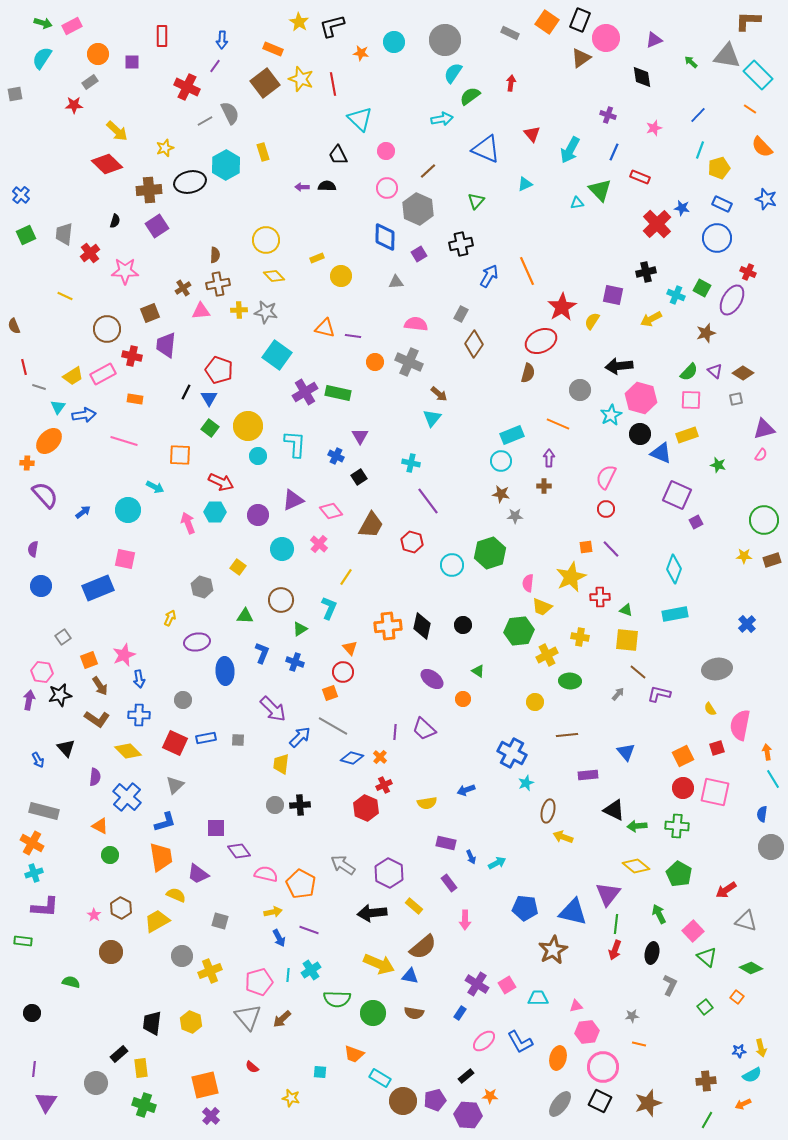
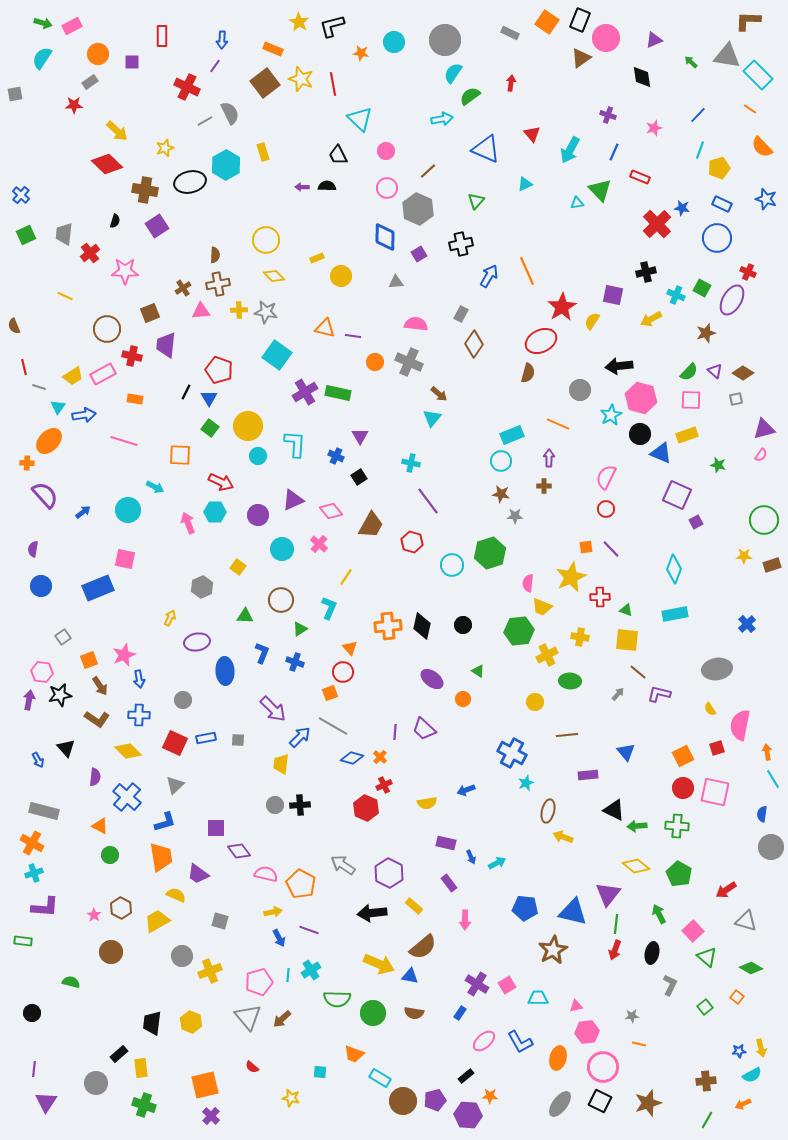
brown cross at (149, 190): moved 4 px left; rotated 15 degrees clockwise
brown rectangle at (772, 560): moved 5 px down
gray hexagon at (202, 587): rotated 20 degrees clockwise
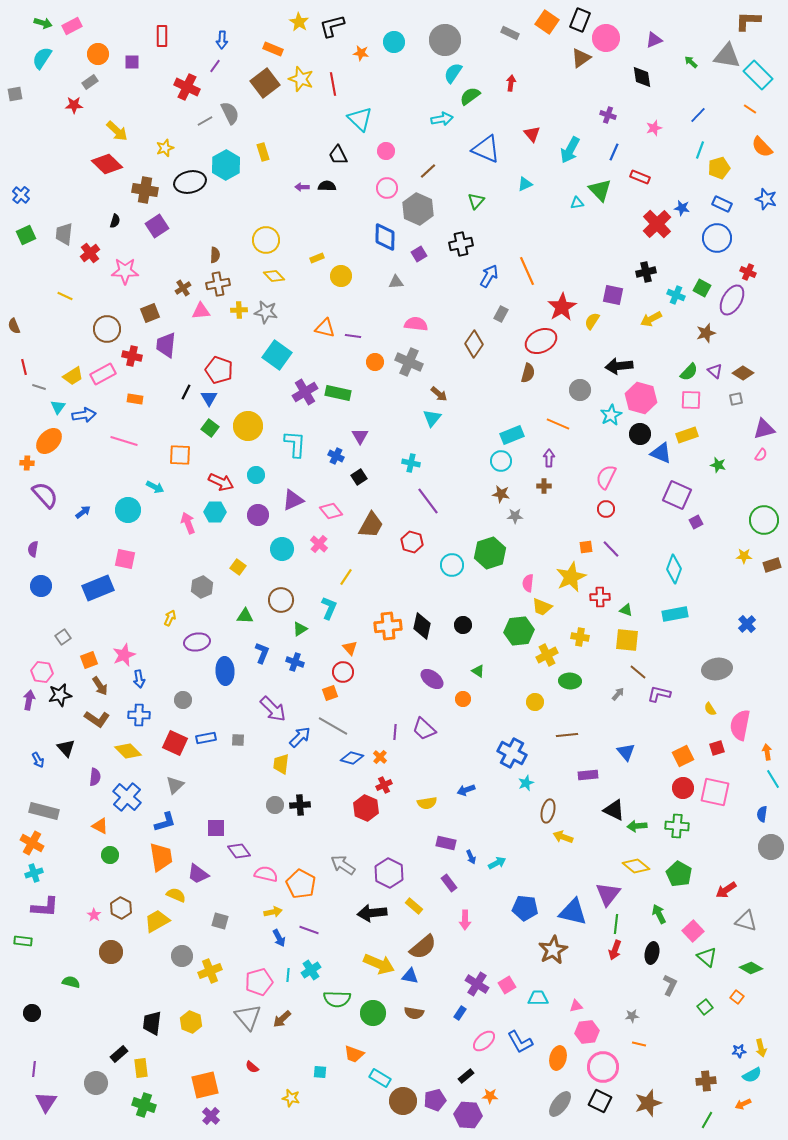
gray rectangle at (461, 314): moved 40 px right
cyan circle at (258, 456): moved 2 px left, 19 px down
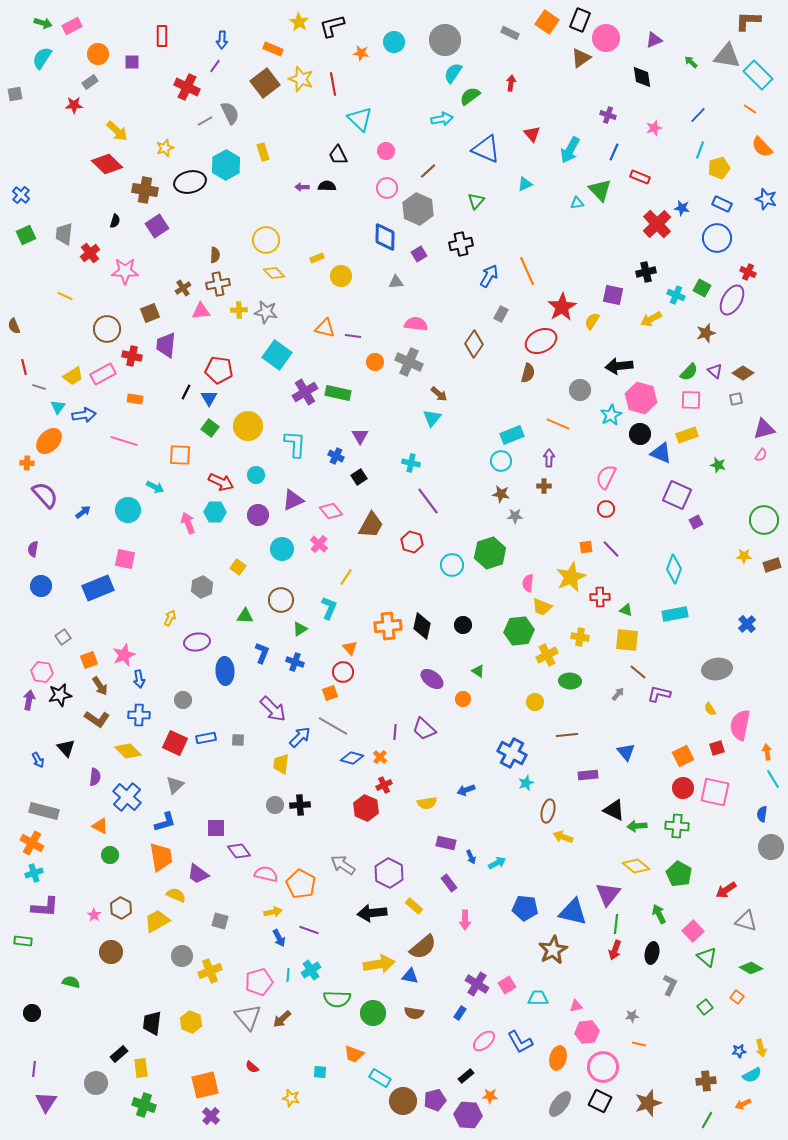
yellow diamond at (274, 276): moved 3 px up
red pentagon at (219, 370): rotated 12 degrees counterclockwise
yellow arrow at (379, 964): rotated 32 degrees counterclockwise
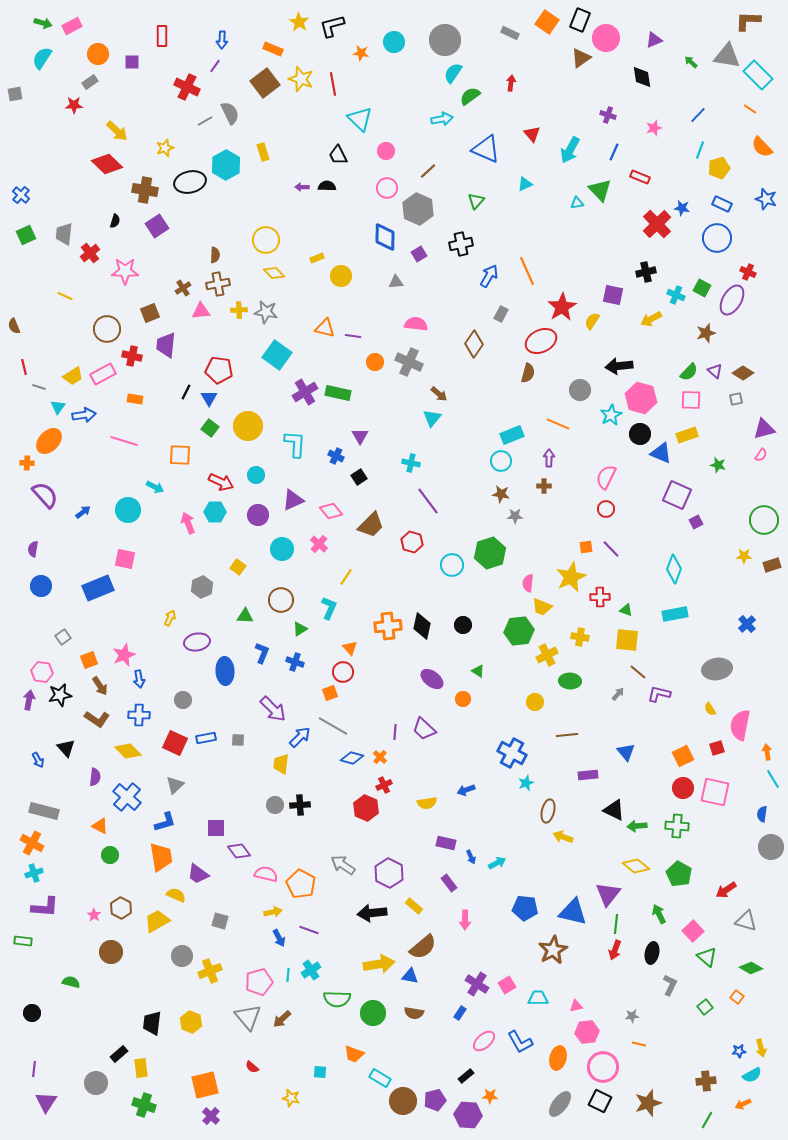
brown trapezoid at (371, 525): rotated 16 degrees clockwise
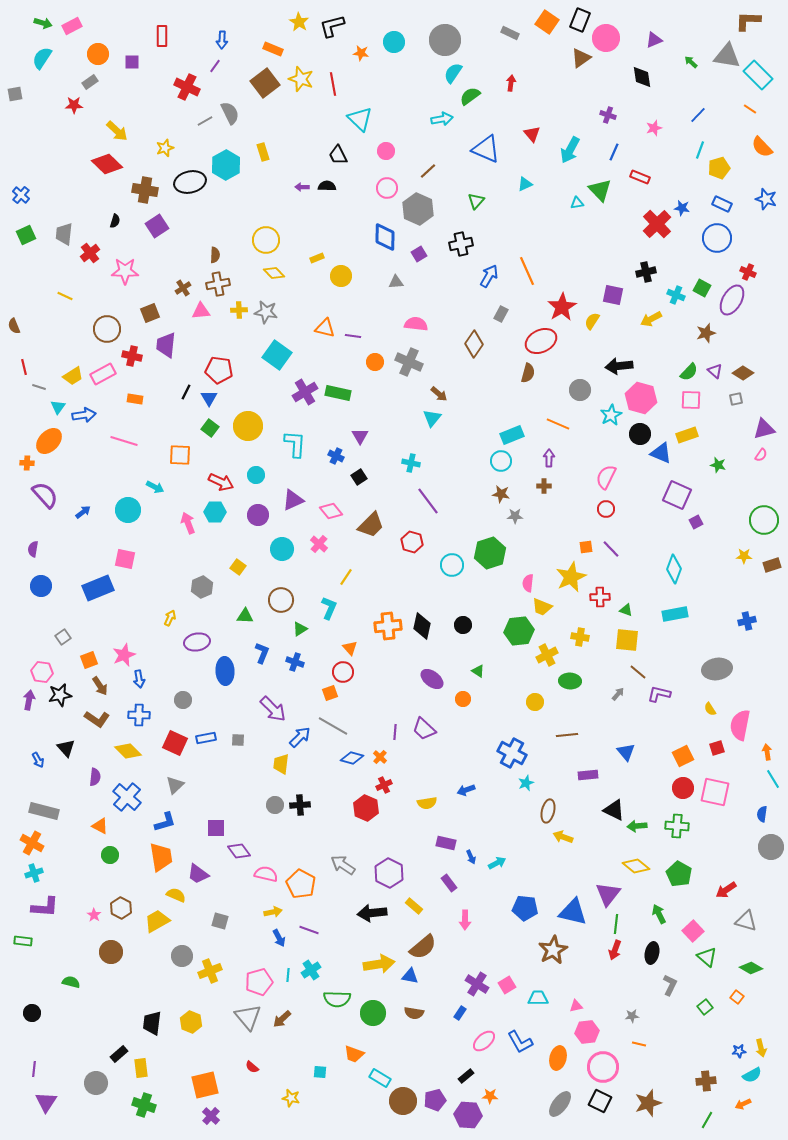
blue cross at (747, 624): moved 3 px up; rotated 30 degrees clockwise
